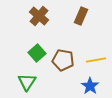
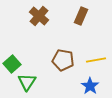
green square: moved 25 px left, 11 px down
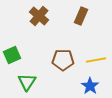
brown pentagon: rotated 10 degrees counterclockwise
green square: moved 9 px up; rotated 18 degrees clockwise
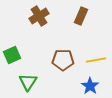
brown cross: rotated 18 degrees clockwise
green triangle: moved 1 px right
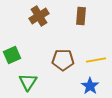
brown rectangle: rotated 18 degrees counterclockwise
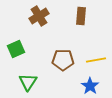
green square: moved 4 px right, 6 px up
